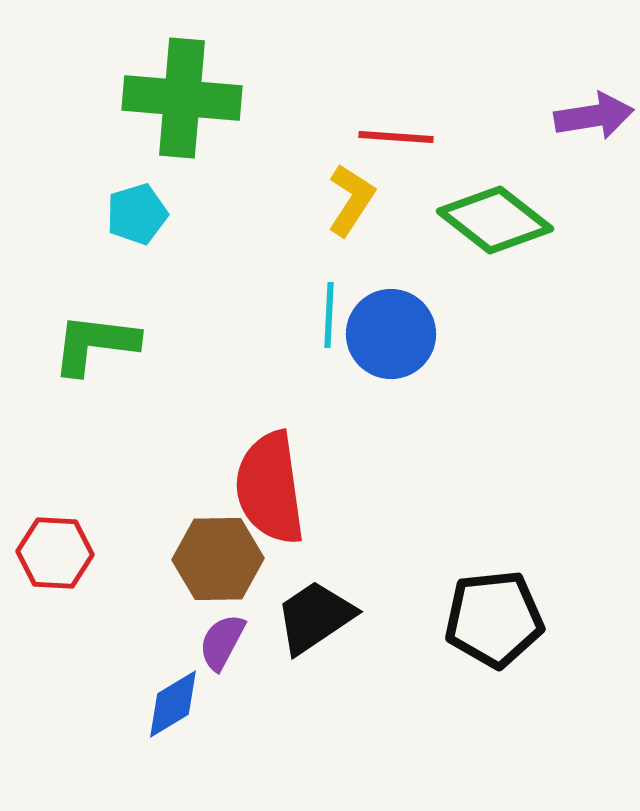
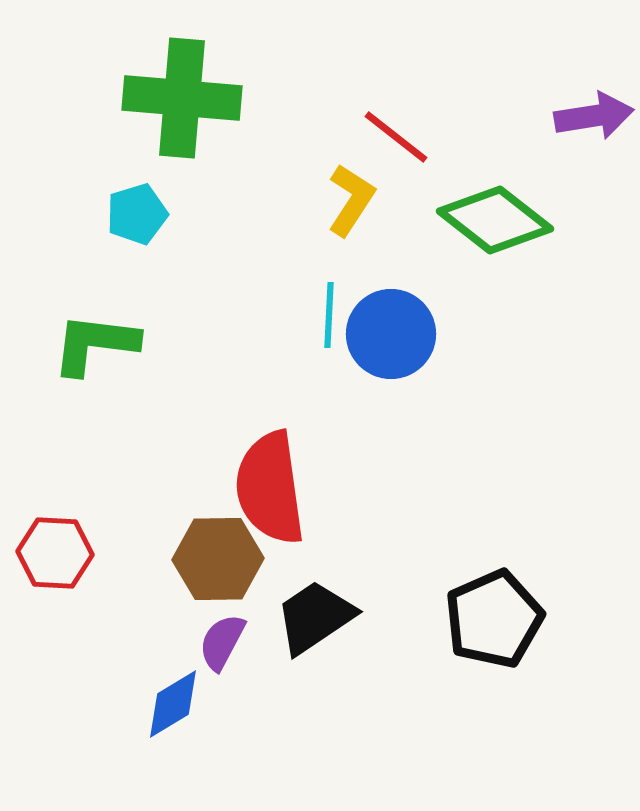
red line: rotated 34 degrees clockwise
black pentagon: rotated 18 degrees counterclockwise
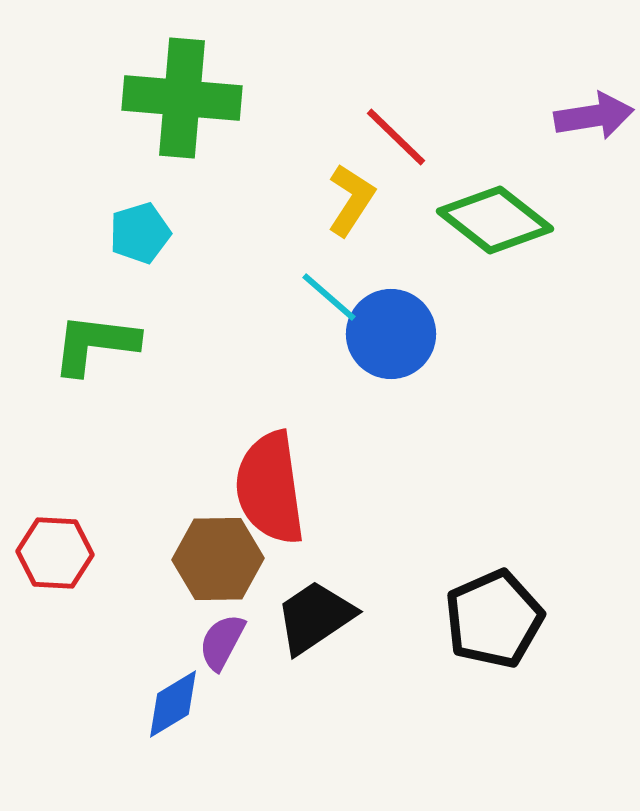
red line: rotated 6 degrees clockwise
cyan pentagon: moved 3 px right, 19 px down
cyan line: moved 18 px up; rotated 52 degrees counterclockwise
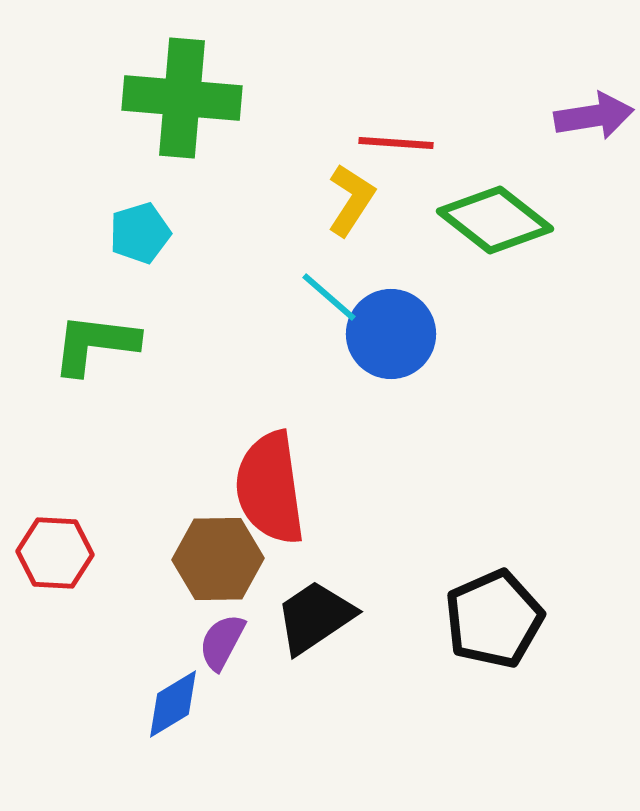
red line: moved 6 px down; rotated 40 degrees counterclockwise
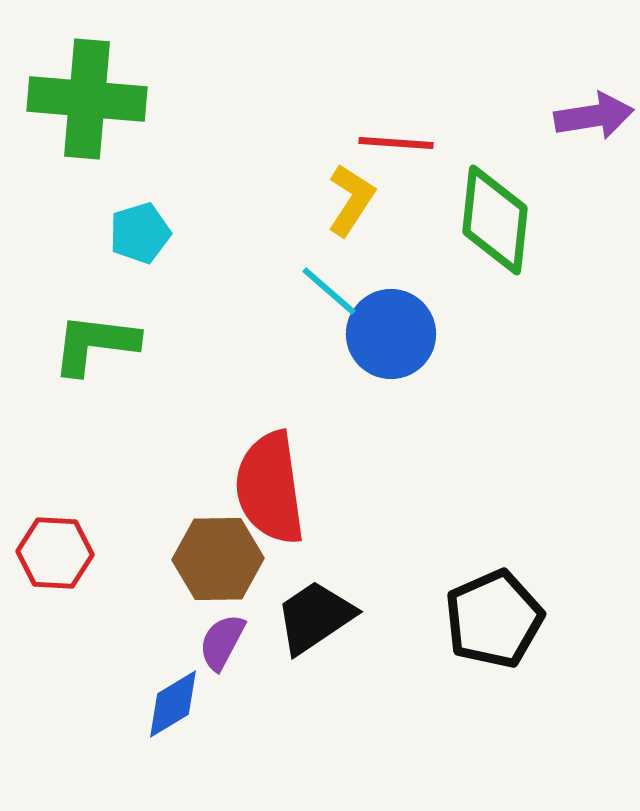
green cross: moved 95 px left, 1 px down
green diamond: rotated 58 degrees clockwise
cyan line: moved 6 px up
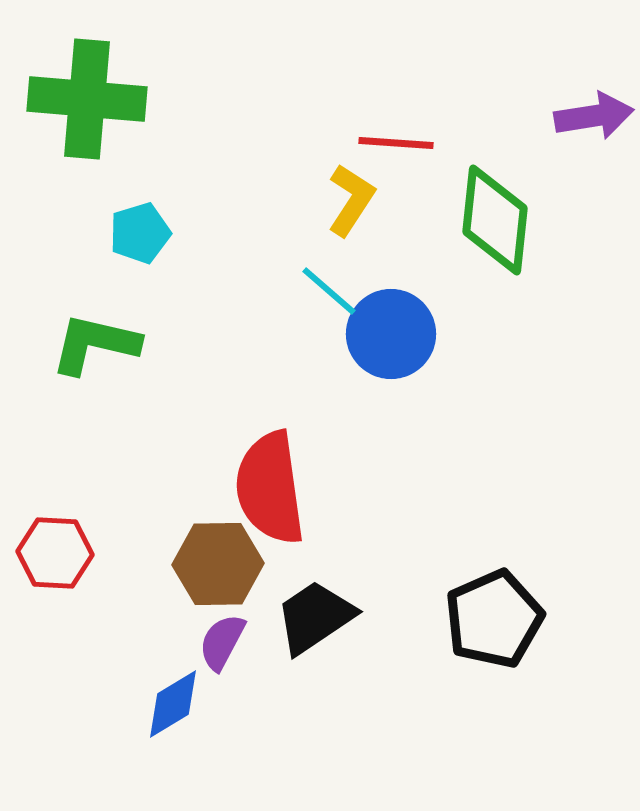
green L-shape: rotated 6 degrees clockwise
brown hexagon: moved 5 px down
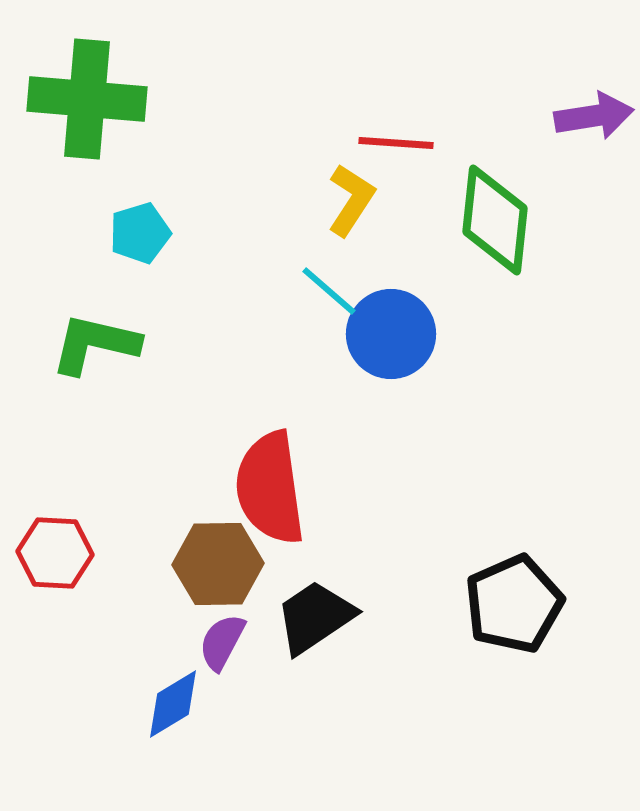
black pentagon: moved 20 px right, 15 px up
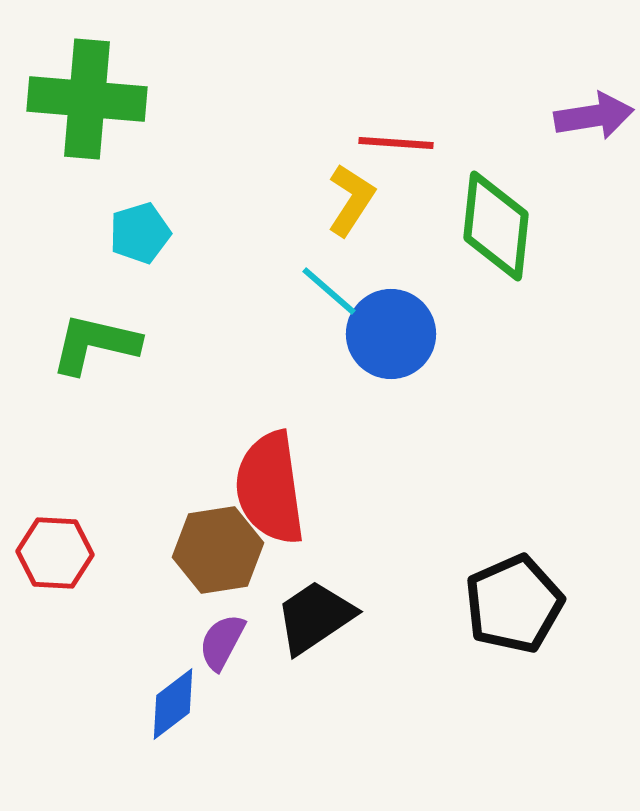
green diamond: moved 1 px right, 6 px down
brown hexagon: moved 14 px up; rotated 8 degrees counterclockwise
blue diamond: rotated 6 degrees counterclockwise
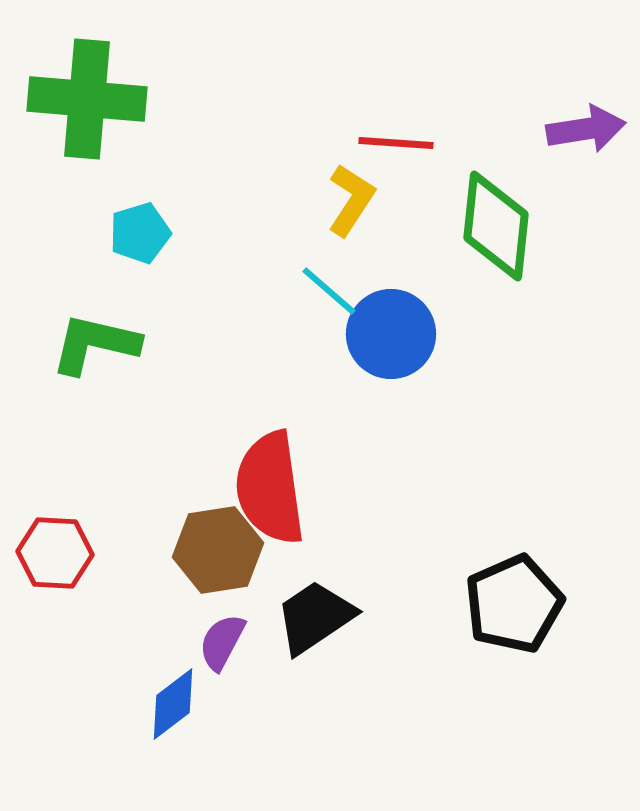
purple arrow: moved 8 px left, 13 px down
